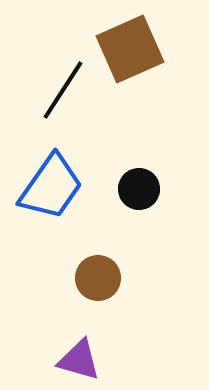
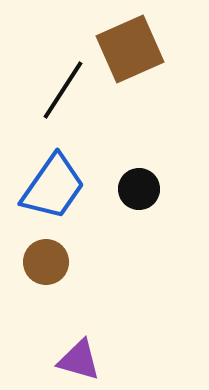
blue trapezoid: moved 2 px right
brown circle: moved 52 px left, 16 px up
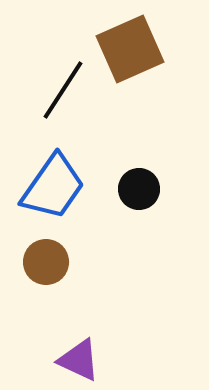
purple triangle: rotated 9 degrees clockwise
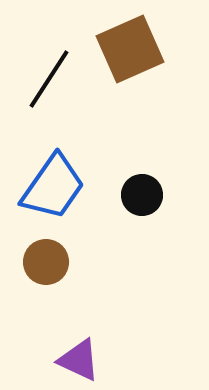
black line: moved 14 px left, 11 px up
black circle: moved 3 px right, 6 px down
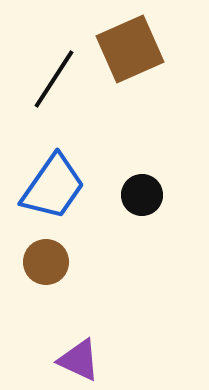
black line: moved 5 px right
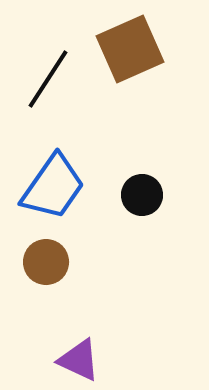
black line: moved 6 px left
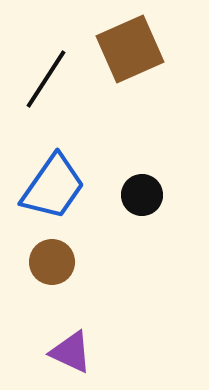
black line: moved 2 px left
brown circle: moved 6 px right
purple triangle: moved 8 px left, 8 px up
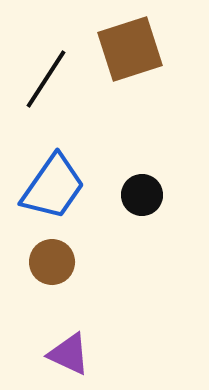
brown square: rotated 6 degrees clockwise
purple triangle: moved 2 px left, 2 px down
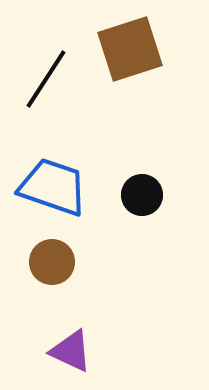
blue trapezoid: rotated 106 degrees counterclockwise
purple triangle: moved 2 px right, 3 px up
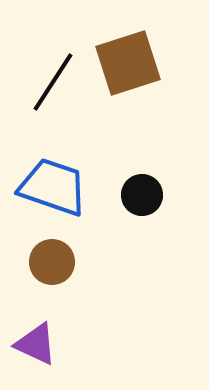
brown square: moved 2 px left, 14 px down
black line: moved 7 px right, 3 px down
purple triangle: moved 35 px left, 7 px up
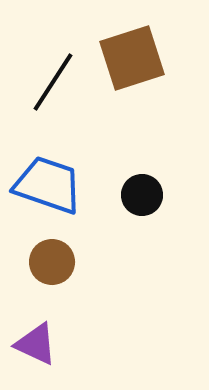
brown square: moved 4 px right, 5 px up
blue trapezoid: moved 5 px left, 2 px up
